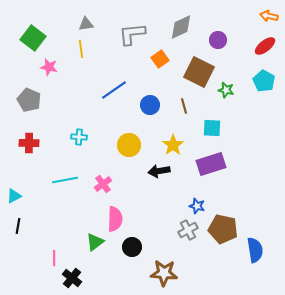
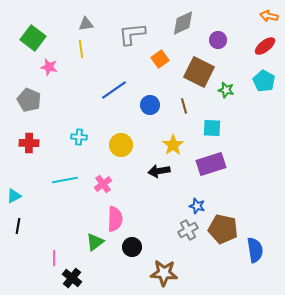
gray diamond: moved 2 px right, 4 px up
yellow circle: moved 8 px left
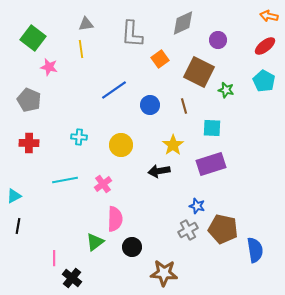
gray L-shape: rotated 80 degrees counterclockwise
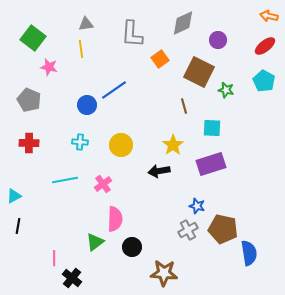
blue circle: moved 63 px left
cyan cross: moved 1 px right, 5 px down
blue semicircle: moved 6 px left, 3 px down
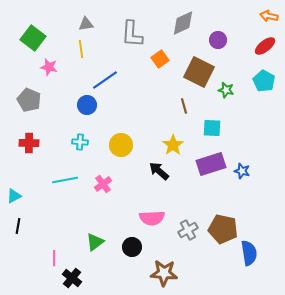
blue line: moved 9 px left, 10 px up
black arrow: rotated 50 degrees clockwise
blue star: moved 45 px right, 35 px up
pink semicircle: moved 37 px right, 1 px up; rotated 85 degrees clockwise
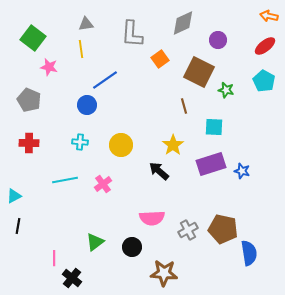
cyan square: moved 2 px right, 1 px up
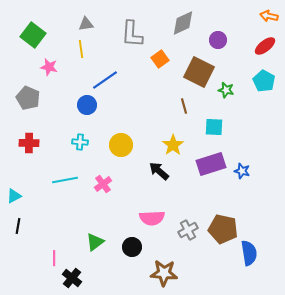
green square: moved 3 px up
gray pentagon: moved 1 px left, 2 px up
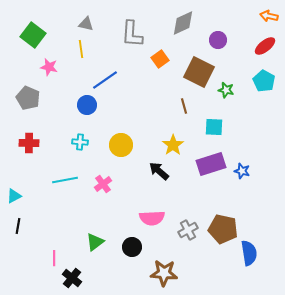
gray triangle: rotated 21 degrees clockwise
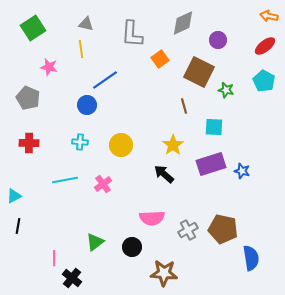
green square: moved 7 px up; rotated 20 degrees clockwise
black arrow: moved 5 px right, 3 px down
blue semicircle: moved 2 px right, 5 px down
